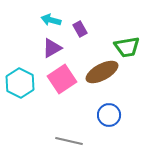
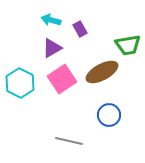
green trapezoid: moved 1 px right, 2 px up
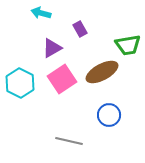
cyan arrow: moved 10 px left, 7 px up
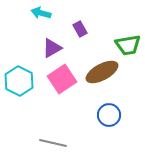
cyan hexagon: moved 1 px left, 2 px up
gray line: moved 16 px left, 2 px down
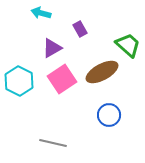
green trapezoid: rotated 128 degrees counterclockwise
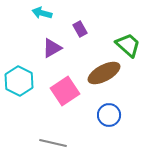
cyan arrow: moved 1 px right
brown ellipse: moved 2 px right, 1 px down
pink square: moved 3 px right, 12 px down
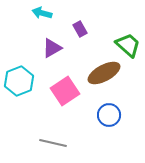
cyan hexagon: rotated 12 degrees clockwise
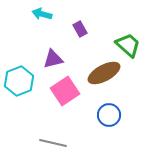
cyan arrow: moved 1 px down
purple triangle: moved 1 px right, 11 px down; rotated 15 degrees clockwise
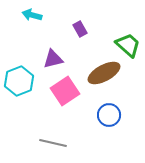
cyan arrow: moved 10 px left, 1 px down
